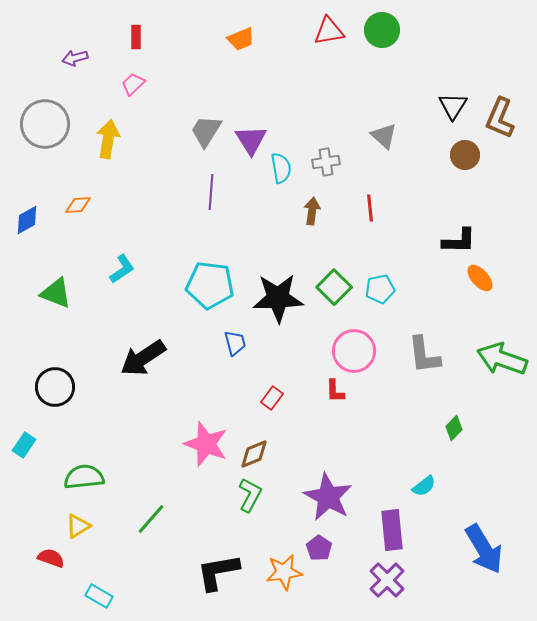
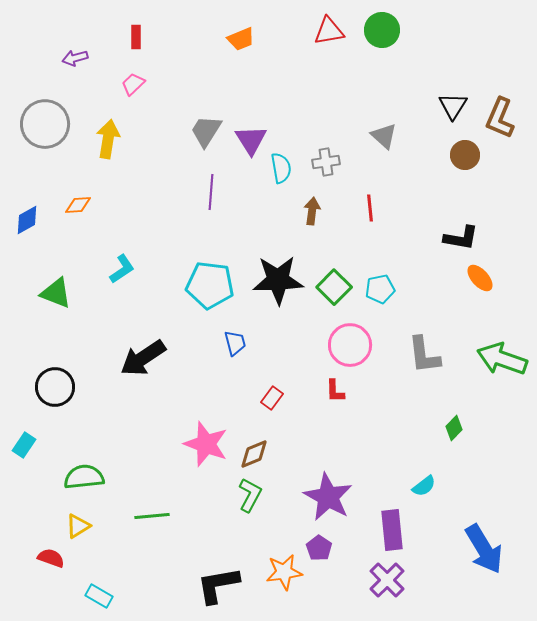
black L-shape at (459, 241): moved 2 px right, 3 px up; rotated 9 degrees clockwise
black star at (278, 298): moved 18 px up
pink circle at (354, 351): moved 4 px left, 6 px up
green line at (151, 519): moved 1 px right, 3 px up; rotated 44 degrees clockwise
black L-shape at (218, 572): moved 13 px down
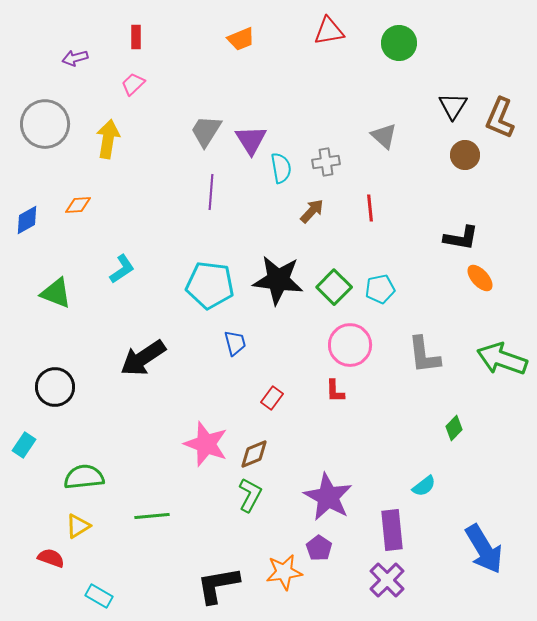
green circle at (382, 30): moved 17 px right, 13 px down
brown arrow at (312, 211): rotated 36 degrees clockwise
black star at (278, 280): rotated 9 degrees clockwise
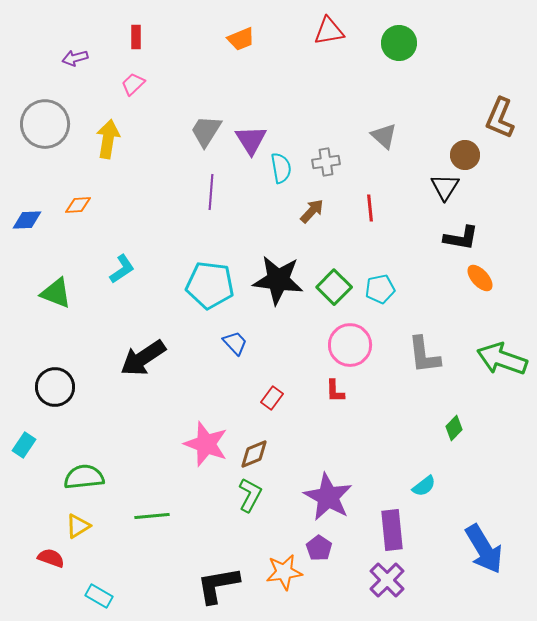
black triangle at (453, 106): moved 8 px left, 81 px down
blue diamond at (27, 220): rotated 28 degrees clockwise
blue trapezoid at (235, 343): rotated 28 degrees counterclockwise
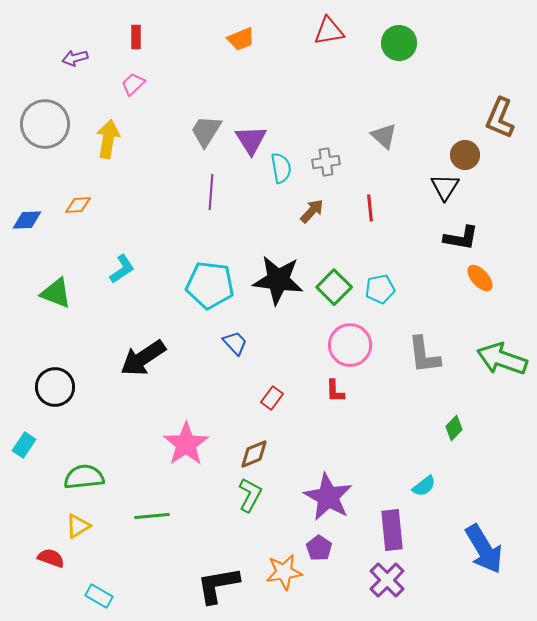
pink star at (206, 444): moved 20 px left; rotated 18 degrees clockwise
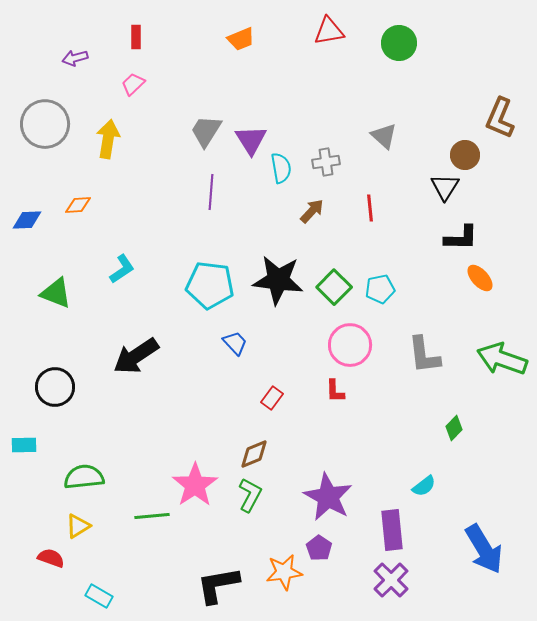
black L-shape at (461, 238): rotated 9 degrees counterclockwise
black arrow at (143, 358): moved 7 px left, 2 px up
pink star at (186, 444): moved 9 px right, 41 px down
cyan rectangle at (24, 445): rotated 55 degrees clockwise
purple cross at (387, 580): moved 4 px right
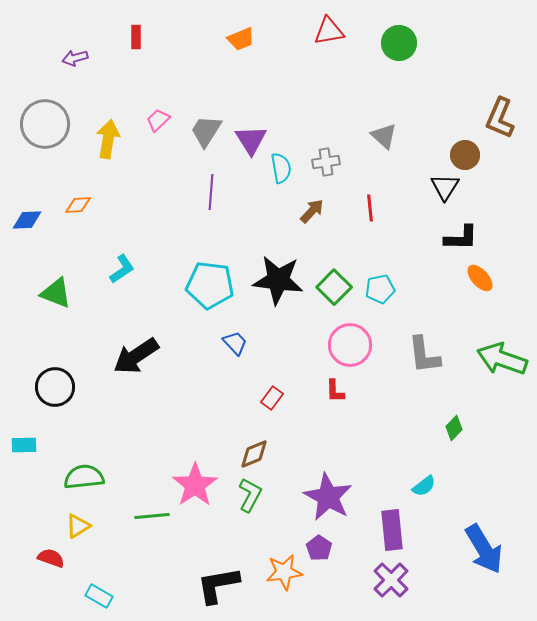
pink trapezoid at (133, 84): moved 25 px right, 36 px down
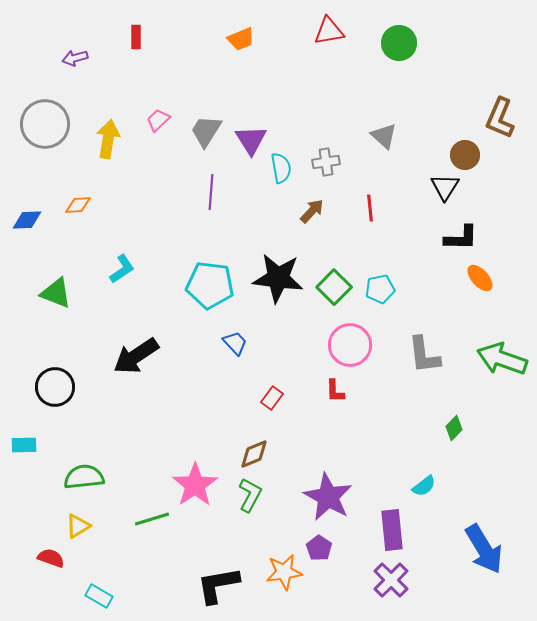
black star at (278, 280): moved 2 px up
green line at (152, 516): moved 3 px down; rotated 12 degrees counterclockwise
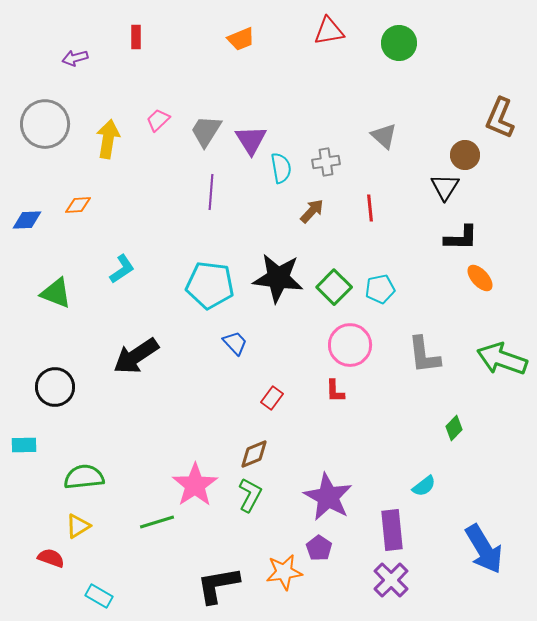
green line at (152, 519): moved 5 px right, 3 px down
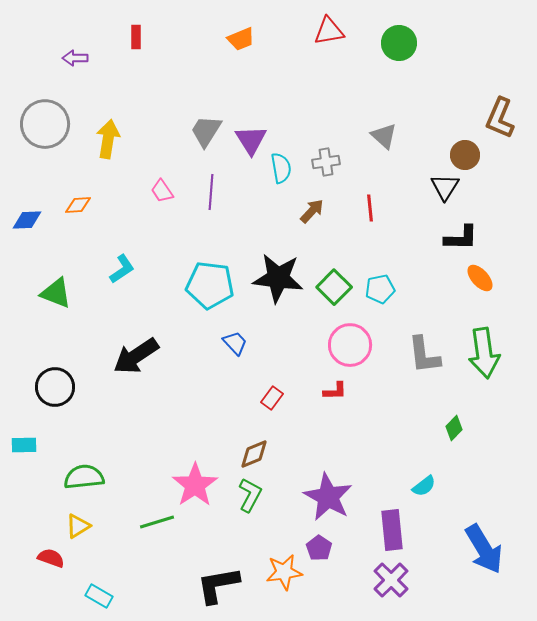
purple arrow at (75, 58): rotated 15 degrees clockwise
pink trapezoid at (158, 120): moved 4 px right, 71 px down; rotated 80 degrees counterclockwise
green arrow at (502, 359): moved 18 px left, 6 px up; rotated 117 degrees counterclockwise
red L-shape at (335, 391): rotated 90 degrees counterclockwise
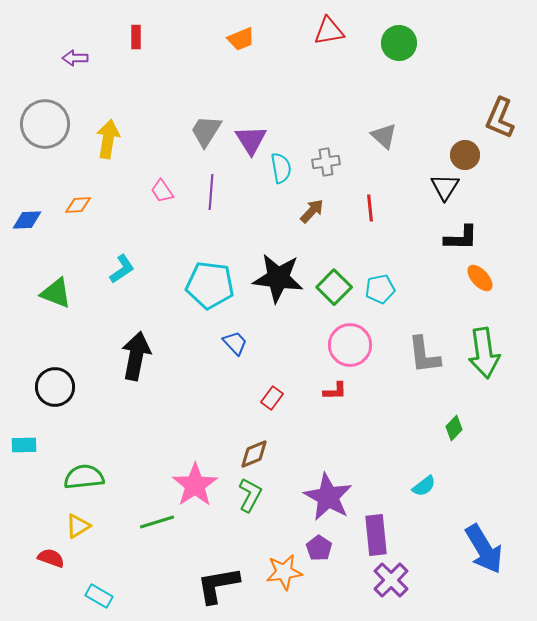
black arrow at (136, 356): rotated 135 degrees clockwise
purple rectangle at (392, 530): moved 16 px left, 5 px down
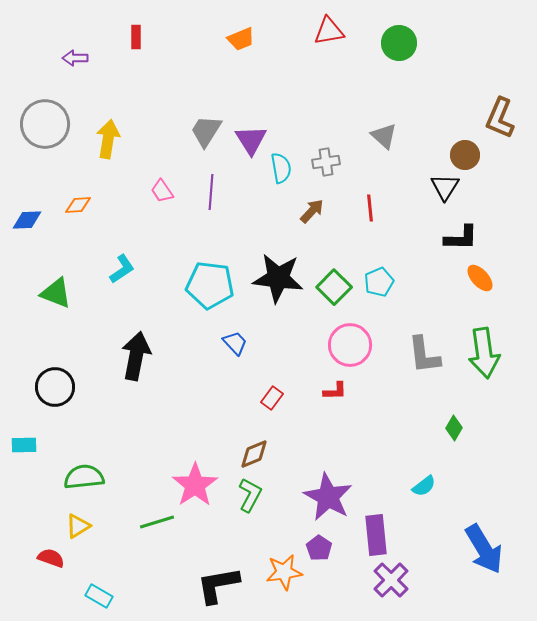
cyan pentagon at (380, 289): moved 1 px left, 7 px up; rotated 12 degrees counterclockwise
green diamond at (454, 428): rotated 15 degrees counterclockwise
